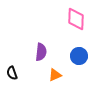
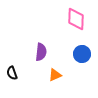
blue circle: moved 3 px right, 2 px up
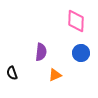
pink diamond: moved 2 px down
blue circle: moved 1 px left, 1 px up
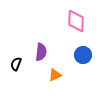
blue circle: moved 2 px right, 2 px down
black semicircle: moved 4 px right, 9 px up; rotated 40 degrees clockwise
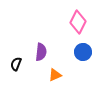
pink diamond: moved 2 px right, 1 px down; rotated 25 degrees clockwise
blue circle: moved 3 px up
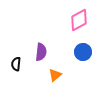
pink diamond: moved 1 px right, 2 px up; rotated 35 degrees clockwise
black semicircle: rotated 16 degrees counterclockwise
orange triangle: rotated 16 degrees counterclockwise
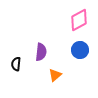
blue circle: moved 3 px left, 2 px up
